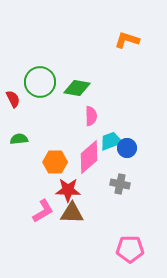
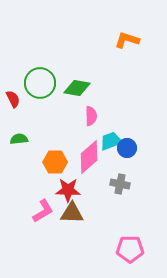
green circle: moved 1 px down
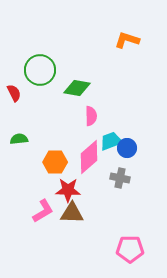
green circle: moved 13 px up
red semicircle: moved 1 px right, 6 px up
gray cross: moved 6 px up
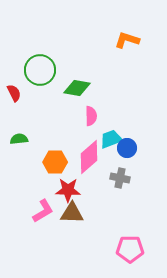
cyan trapezoid: moved 2 px up
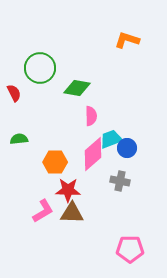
green circle: moved 2 px up
pink diamond: moved 4 px right, 3 px up
gray cross: moved 3 px down
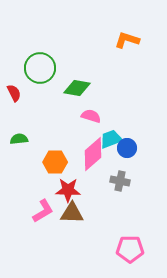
pink semicircle: rotated 72 degrees counterclockwise
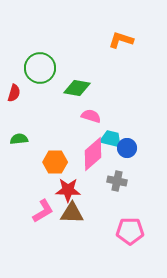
orange L-shape: moved 6 px left
red semicircle: rotated 42 degrees clockwise
cyan trapezoid: rotated 35 degrees clockwise
gray cross: moved 3 px left
pink pentagon: moved 18 px up
